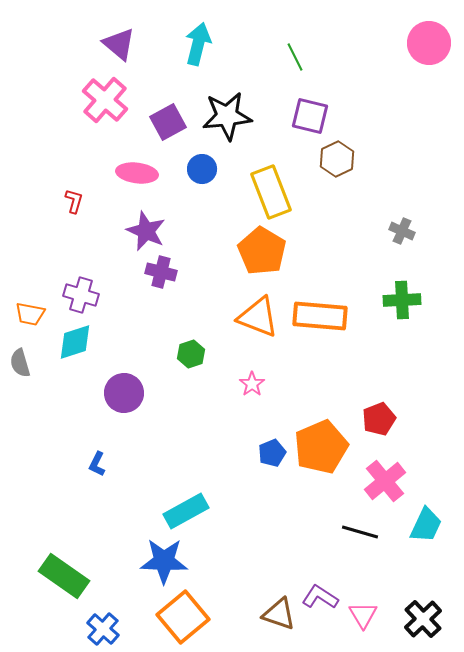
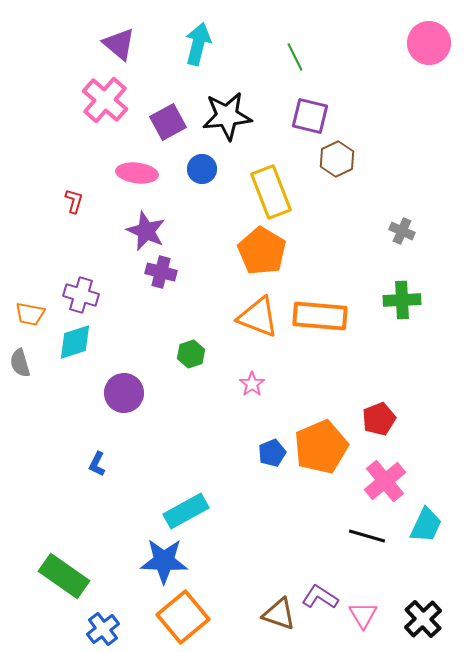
black line at (360, 532): moved 7 px right, 4 px down
blue cross at (103, 629): rotated 12 degrees clockwise
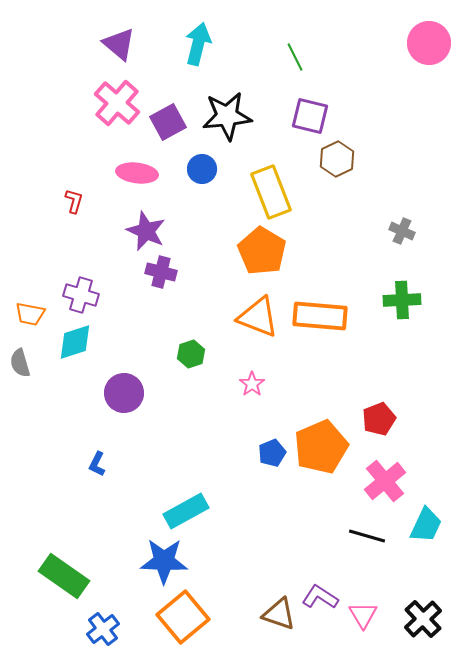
pink cross at (105, 100): moved 12 px right, 3 px down
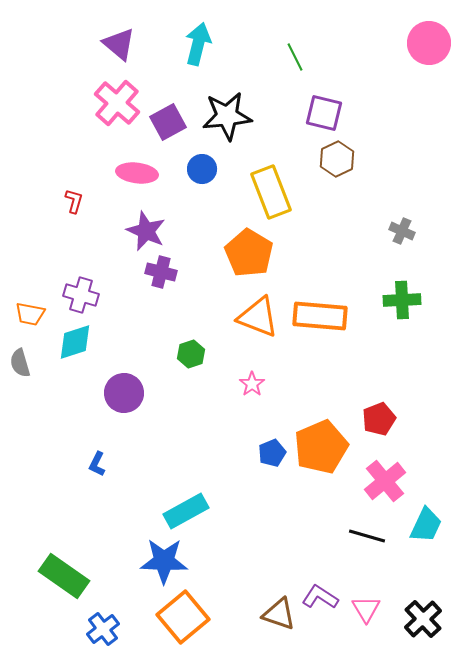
purple square at (310, 116): moved 14 px right, 3 px up
orange pentagon at (262, 251): moved 13 px left, 2 px down
pink triangle at (363, 615): moved 3 px right, 6 px up
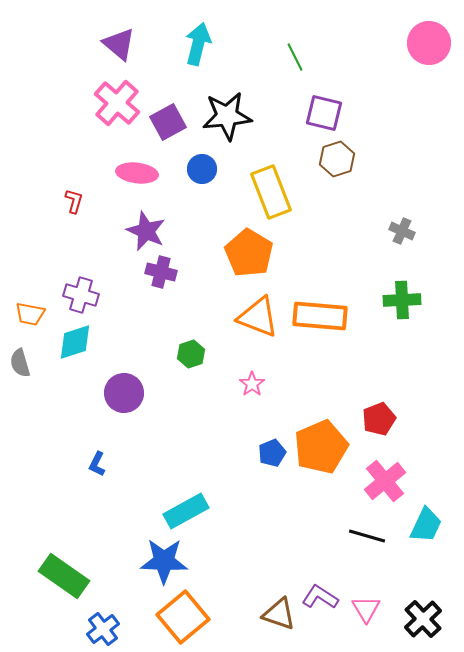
brown hexagon at (337, 159): rotated 8 degrees clockwise
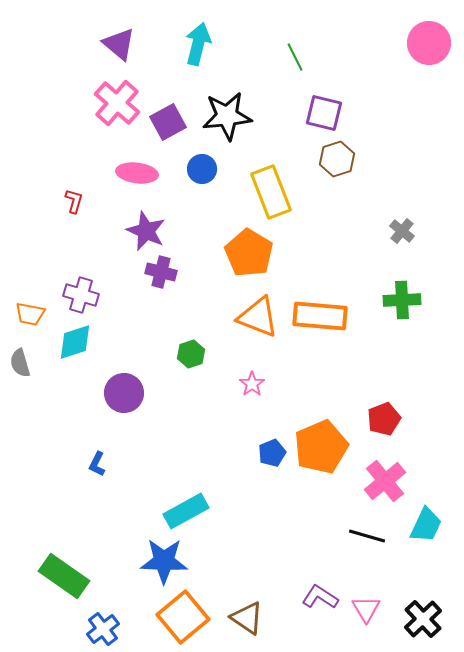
gray cross at (402, 231): rotated 15 degrees clockwise
red pentagon at (379, 419): moved 5 px right
brown triangle at (279, 614): moved 32 px left, 4 px down; rotated 15 degrees clockwise
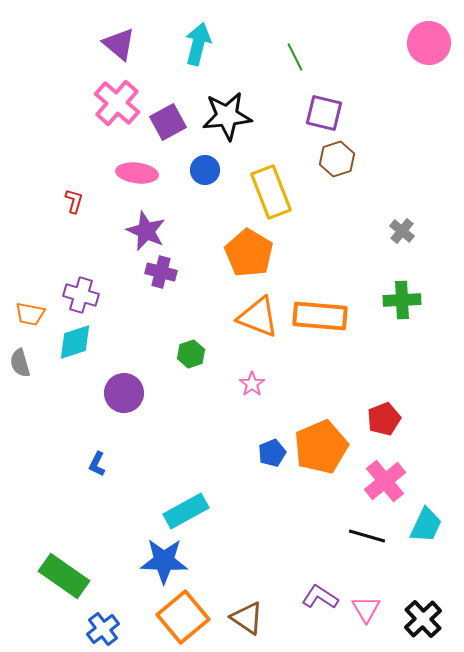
blue circle at (202, 169): moved 3 px right, 1 px down
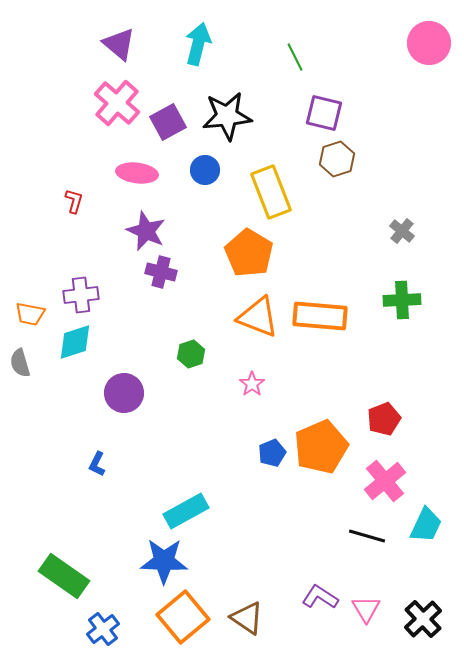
purple cross at (81, 295): rotated 24 degrees counterclockwise
